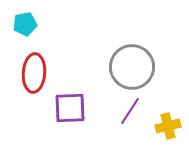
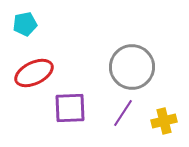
red ellipse: rotated 60 degrees clockwise
purple line: moved 7 px left, 2 px down
yellow cross: moved 4 px left, 5 px up
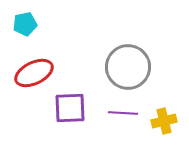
gray circle: moved 4 px left
purple line: rotated 60 degrees clockwise
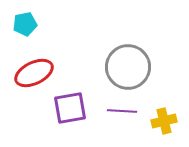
purple square: rotated 8 degrees counterclockwise
purple line: moved 1 px left, 2 px up
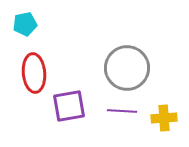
gray circle: moved 1 px left, 1 px down
red ellipse: rotated 69 degrees counterclockwise
purple square: moved 1 px left, 2 px up
yellow cross: moved 3 px up; rotated 10 degrees clockwise
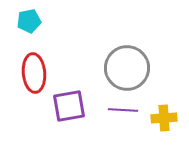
cyan pentagon: moved 4 px right, 3 px up
purple line: moved 1 px right, 1 px up
